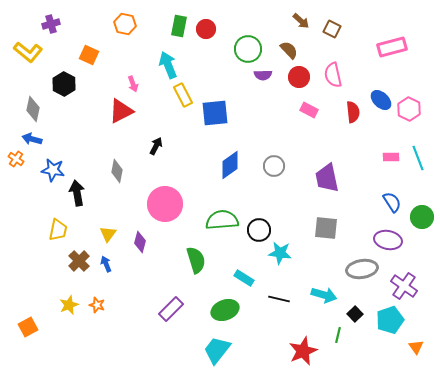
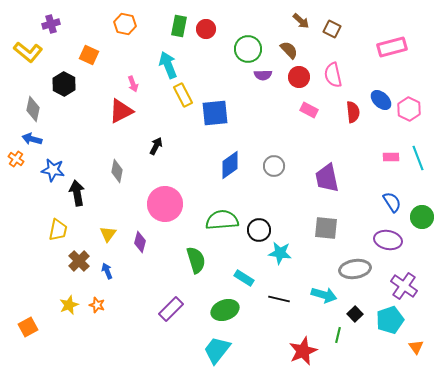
blue arrow at (106, 264): moved 1 px right, 7 px down
gray ellipse at (362, 269): moved 7 px left
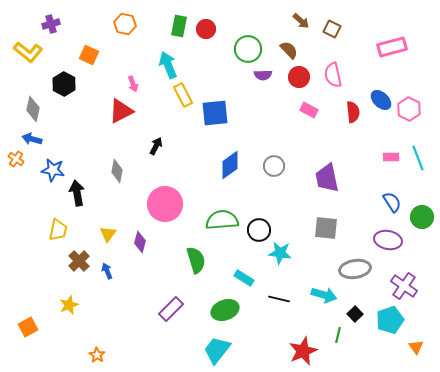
orange star at (97, 305): moved 50 px down; rotated 14 degrees clockwise
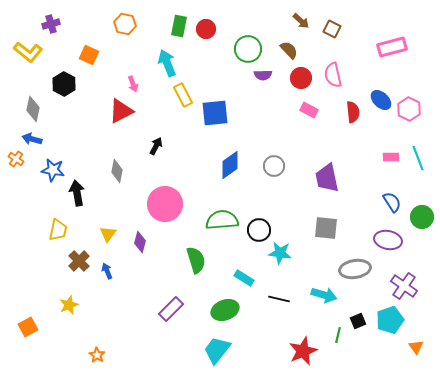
cyan arrow at (168, 65): moved 1 px left, 2 px up
red circle at (299, 77): moved 2 px right, 1 px down
black square at (355, 314): moved 3 px right, 7 px down; rotated 21 degrees clockwise
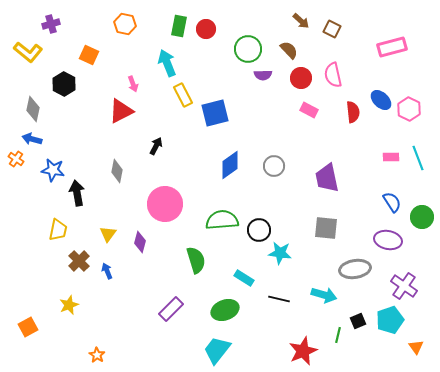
blue square at (215, 113): rotated 8 degrees counterclockwise
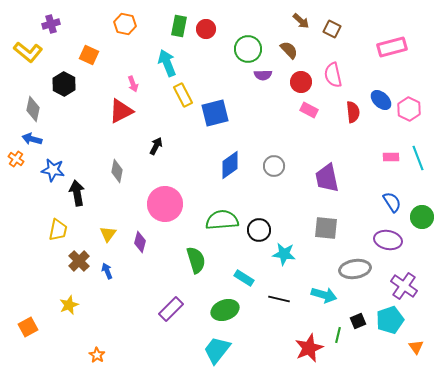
red circle at (301, 78): moved 4 px down
cyan star at (280, 253): moved 4 px right, 1 px down
red star at (303, 351): moved 6 px right, 3 px up
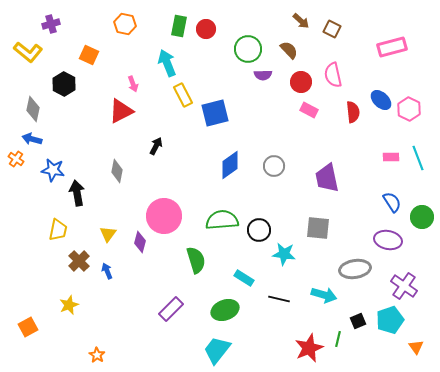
pink circle at (165, 204): moved 1 px left, 12 px down
gray square at (326, 228): moved 8 px left
green line at (338, 335): moved 4 px down
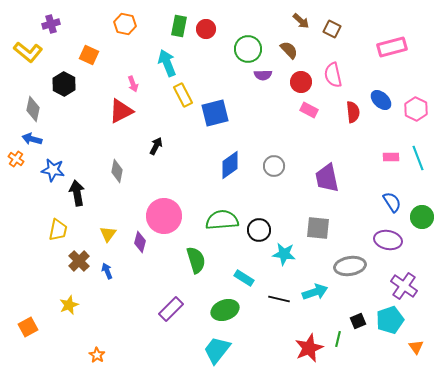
pink hexagon at (409, 109): moved 7 px right
gray ellipse at (355, 269): moved 5 px left, 3 px up
cyan arrow at (324, 295): moved 9 px left, 3 px up; rotated 35 degrees counterclockwise
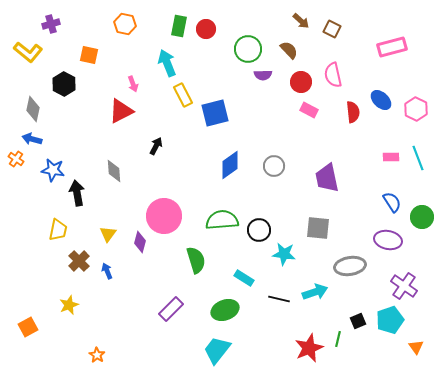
orange square at (89, 55): rotated 12 degrees counterclockwise
gray diamond at (117, 171): moved 3 px left; rotated 15 degrees counterclockwise
